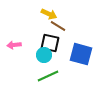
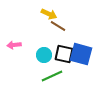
black square: moved 14 px right, 11 px down
green line: moved 4 px right
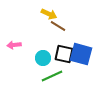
cyan circle: moved 1 px left, 3 px down
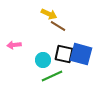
cyan circle: moved 2 px down
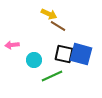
pink arrow: moved 2 px left
cyan circle: moved 9 px left
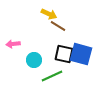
pink arrow: moved 1 px right, 1 px up
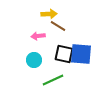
yellow arrow: rotated 28 degrees counterclockwise
pink arrow: moved 25 px right, 8 px up
blue square: rotated 10 degrees counterclockwise
green line: moved 1 px right, 4 px down
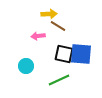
cyan circle: moved 8 px left, 6 px down
green line: moved 6 px right
